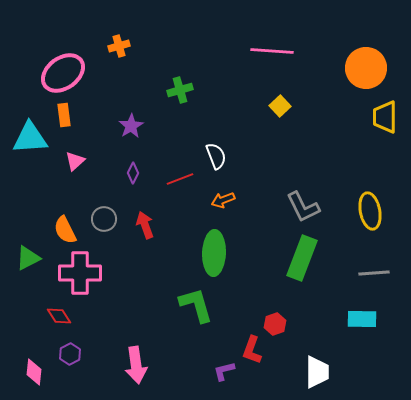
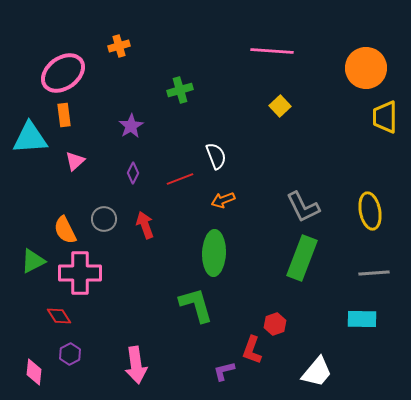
green triangle: moved 5 px right, 3 px down
white trapezoid: rotated 40 degrees clockwise
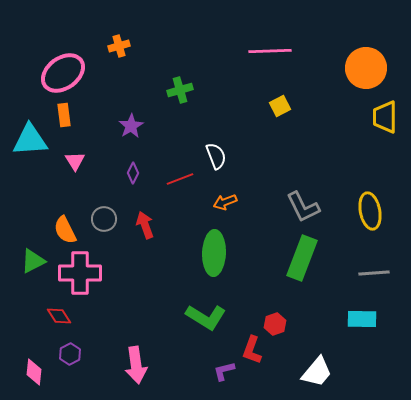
pink line: moved 2 px left; rotated 6 degrees counterclockwise
yellow square: rotated 15 degrees clockwise
cyan triangle: moved 2 px down
pink triangle: rotated 20 degrees counterclockwise
orange arrow: moved 2 px right, 2 px down
green L-shape: moved 10 px right, 12 px down; rotated 138 degrees clockwise
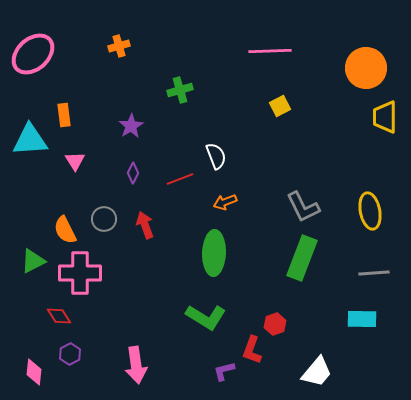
pink ellipse: moved 30 px left, 19 px up; rotated 6 degrees counterclockwise
